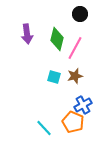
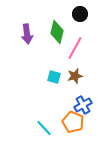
green diamond: moved 7 px up
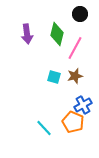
green diamond: moved 2 px down
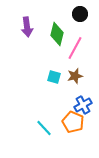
purple arrow: moved 7 px up
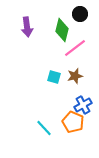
green diamond: moved 5 px right, 4 px up
pink line: rotated 25 degrees clockwise
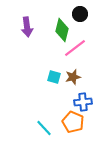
brown star: moved 2 px left, 1 px down
blue cross: moved 3 px up; rotated 24 degrees clockwise
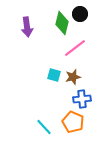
green diamond: moved 7 px up
cyan square: moved 2 px up
blue cross: moved 1 px left, 3 px up
cyan line: moved 1 px up
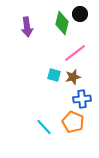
pink line: moved 5 px down
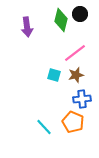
green diamond: moved 1 px left, 3 px up
brown star: moved 3 px right, 2 px up
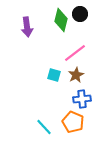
brown star: rotated 14 degrees counterclockwise
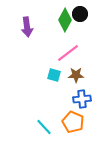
green diamond: moved 4 px right; rotated 15 degrees clockwise
pink line: moved 7 px left
brown star: rotated 28 degrees clockwise
